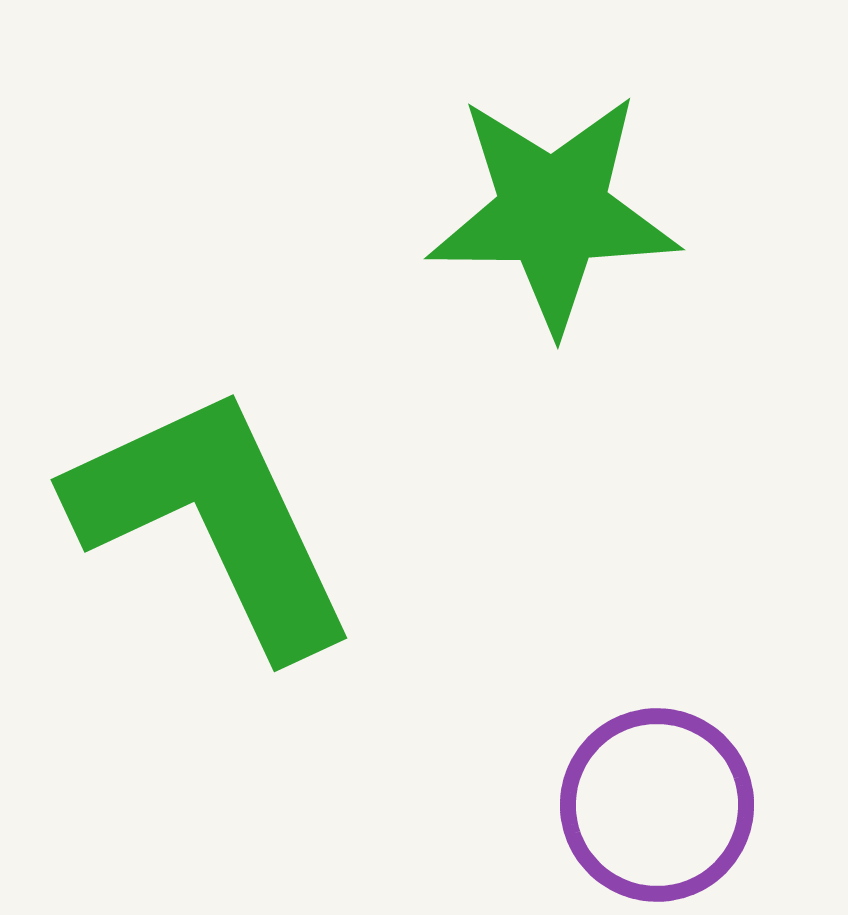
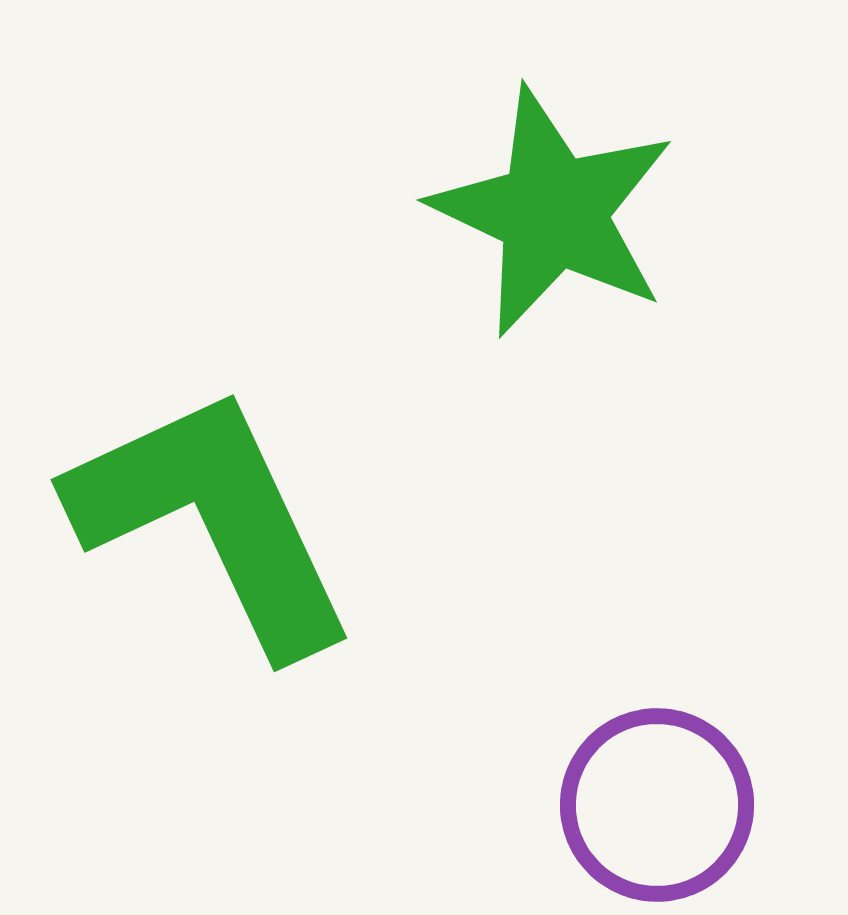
green star: rotated 25 degrees clockwise
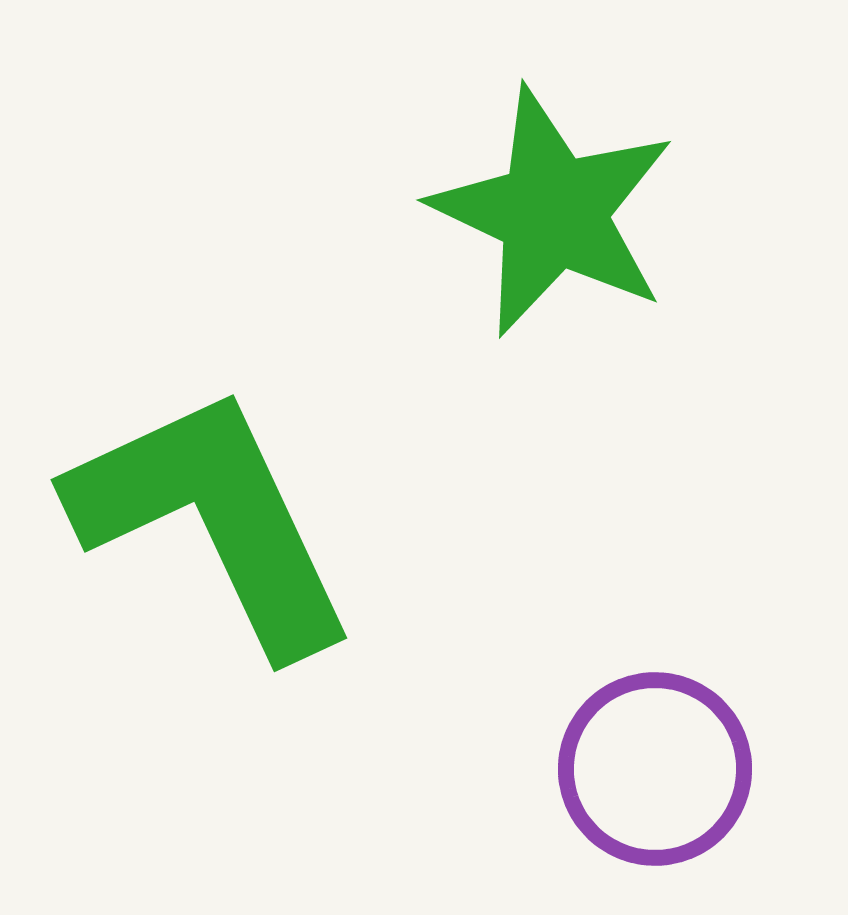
purple circle: moved 2 px left, 36 px up
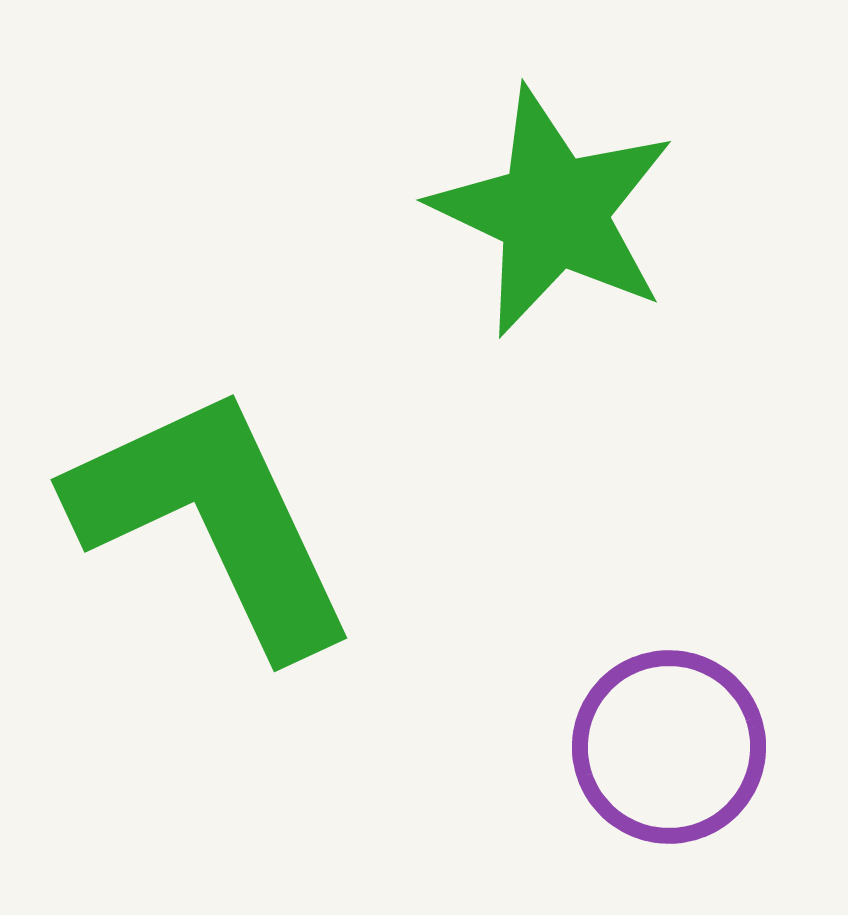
purple circle: moved 14 px right, 22 px up
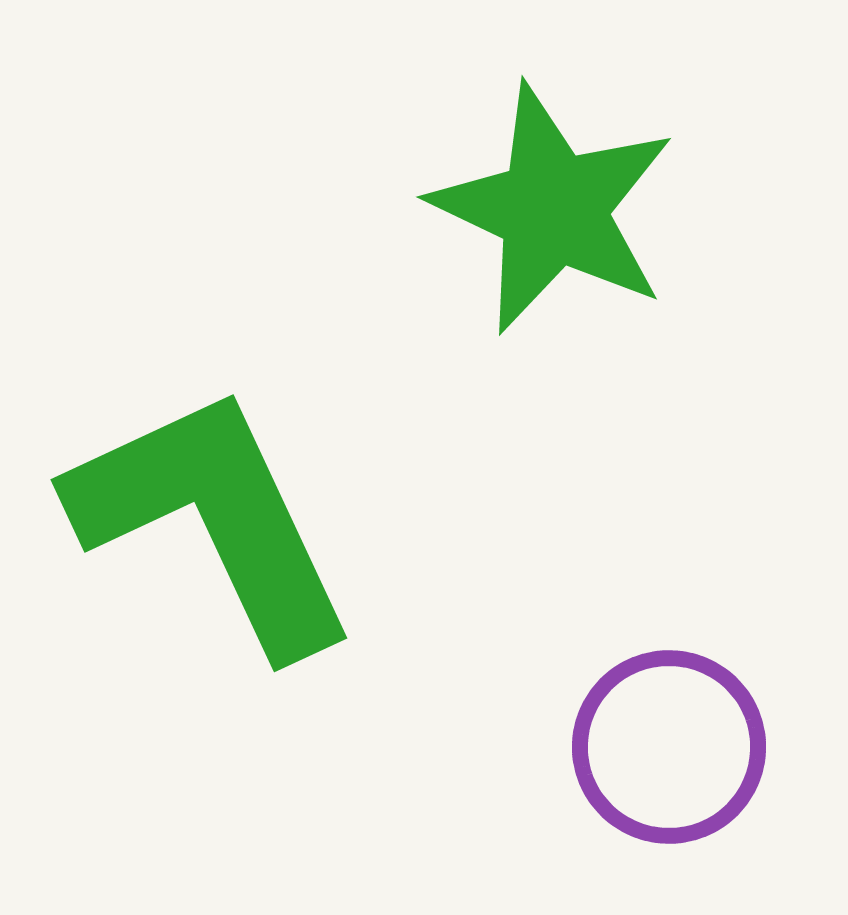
green star: moved 3 px up
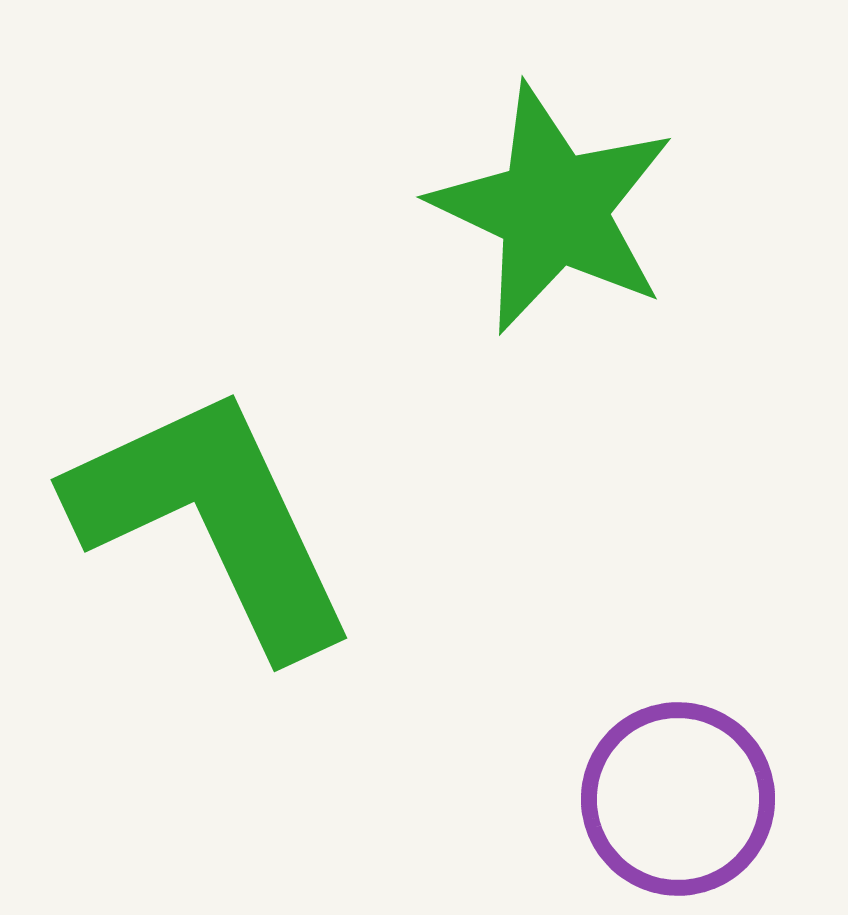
purple circle: moved 9 px right, 52 px down
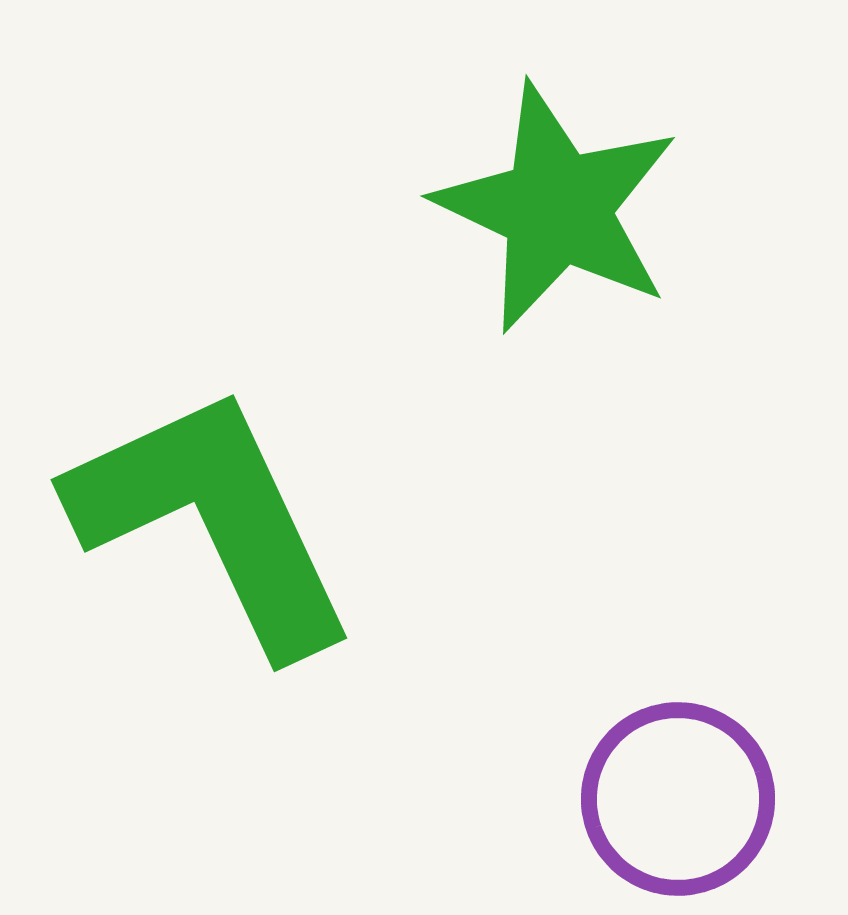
green star: moved 4 px right, 1 px up
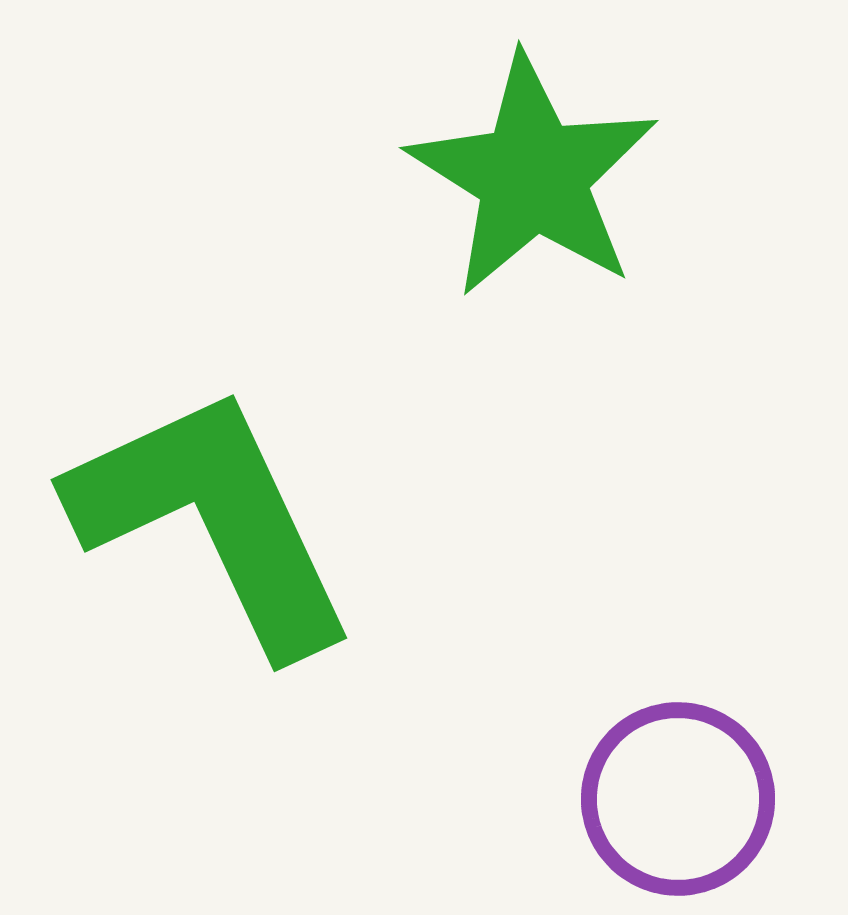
green star: moved 24 px left, 32 px up; rotated 7 degrees clockwise
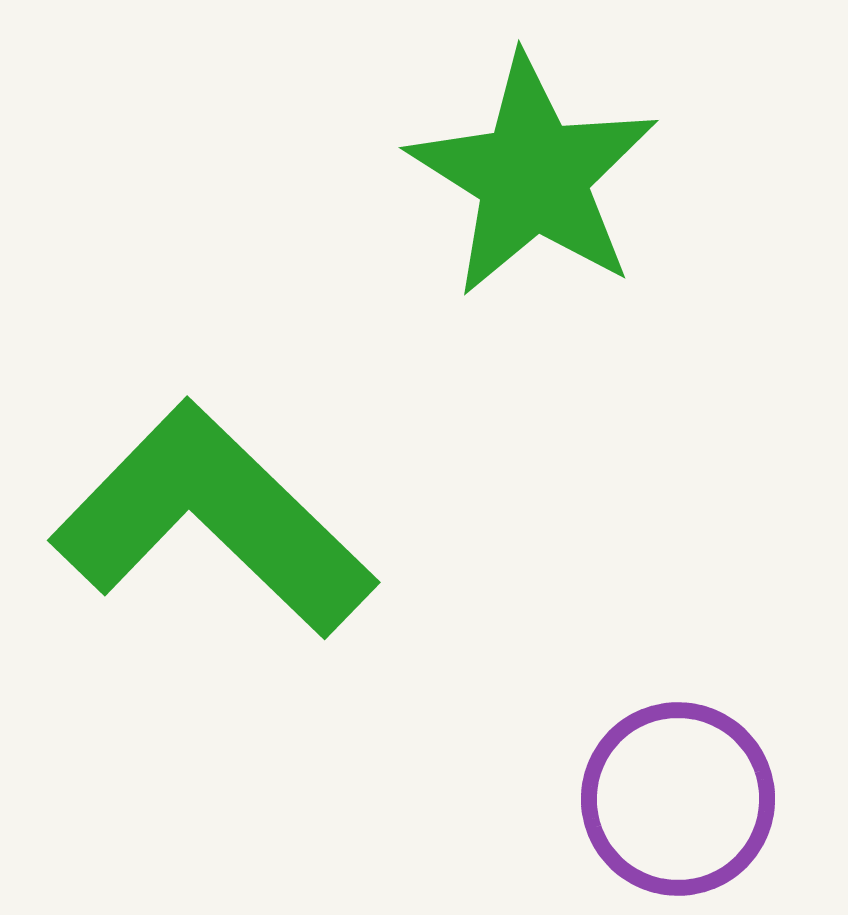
green L-shape: rotated 21 degrees counterclockwise
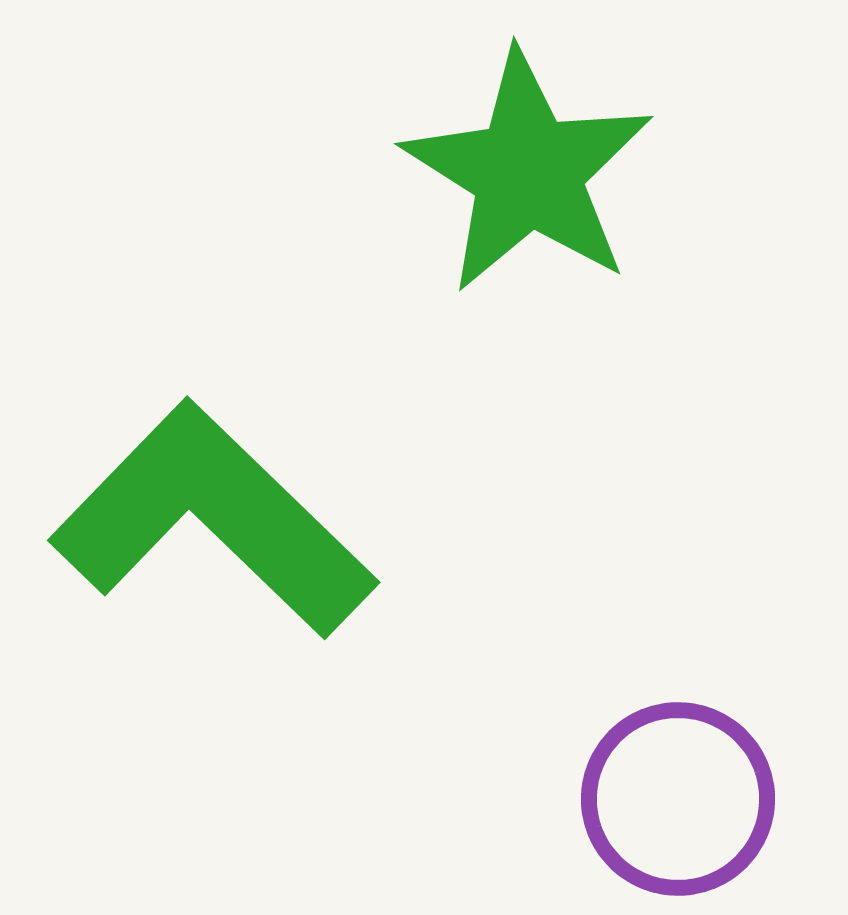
green star: moved 5 px left, 4 px up
